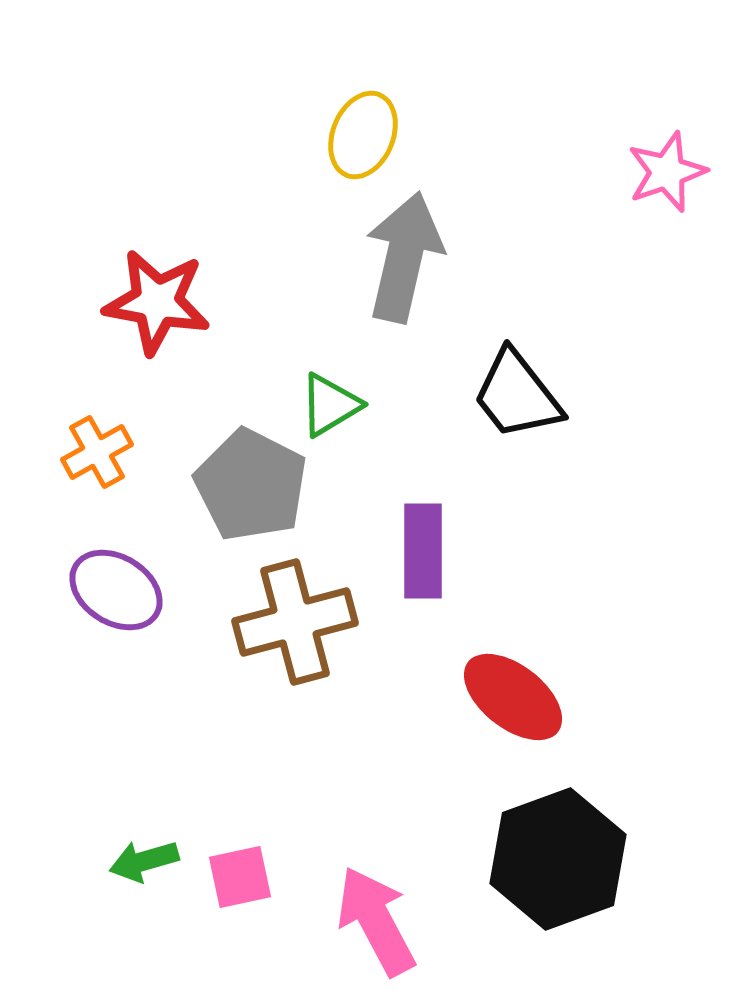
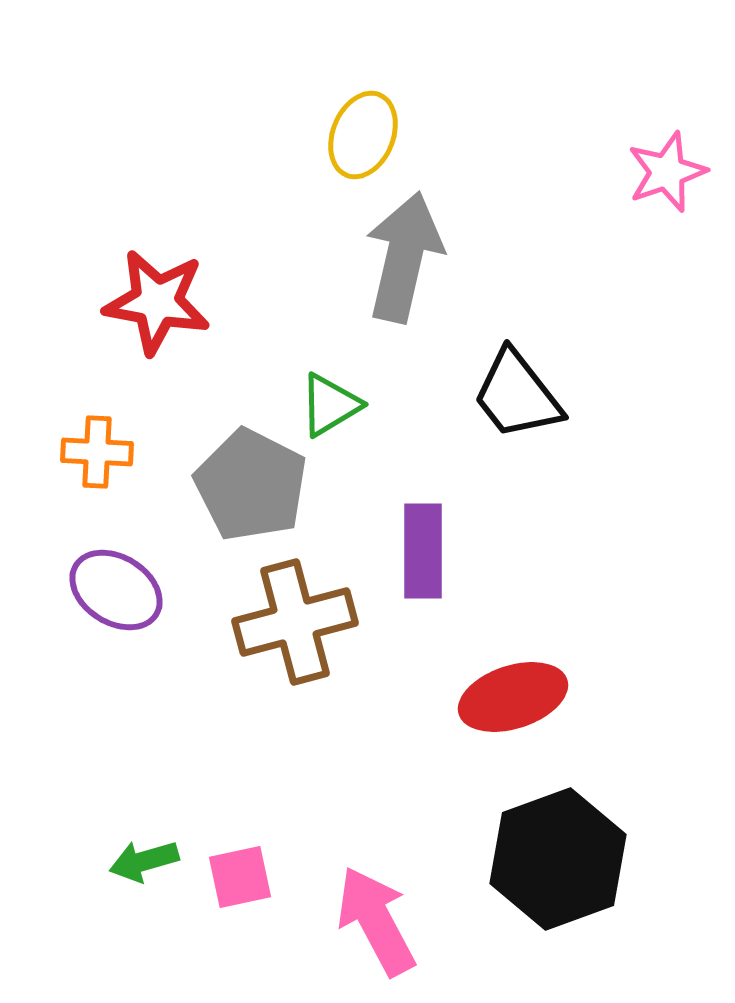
orange cross: rotated 32 degrees clockwise
red ellipse: rotated 56 degrees counterclockwise
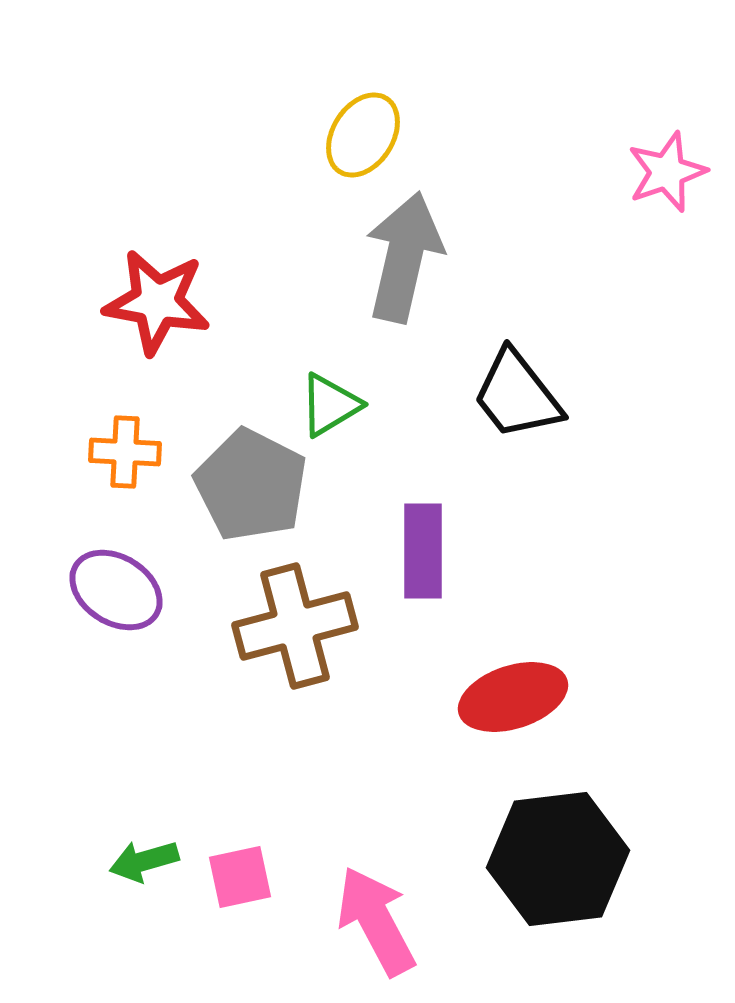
yellow ellipse: rotated 10 degrees clockwise
orange cross: moved 28 px right
brown cross: moved 4 px down
black hexagon: rotated 13 degrees clockwise
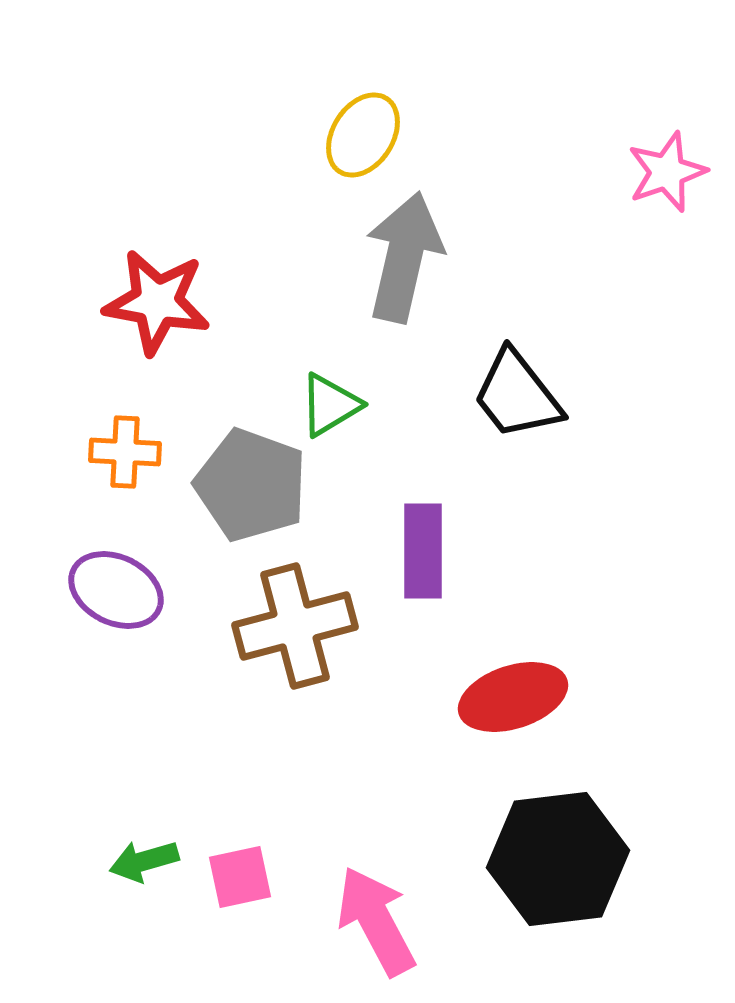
gray pentagon: rotated 7 degrees counterclockwise
purple ellipse: rotated 6 degrees counterclockwise
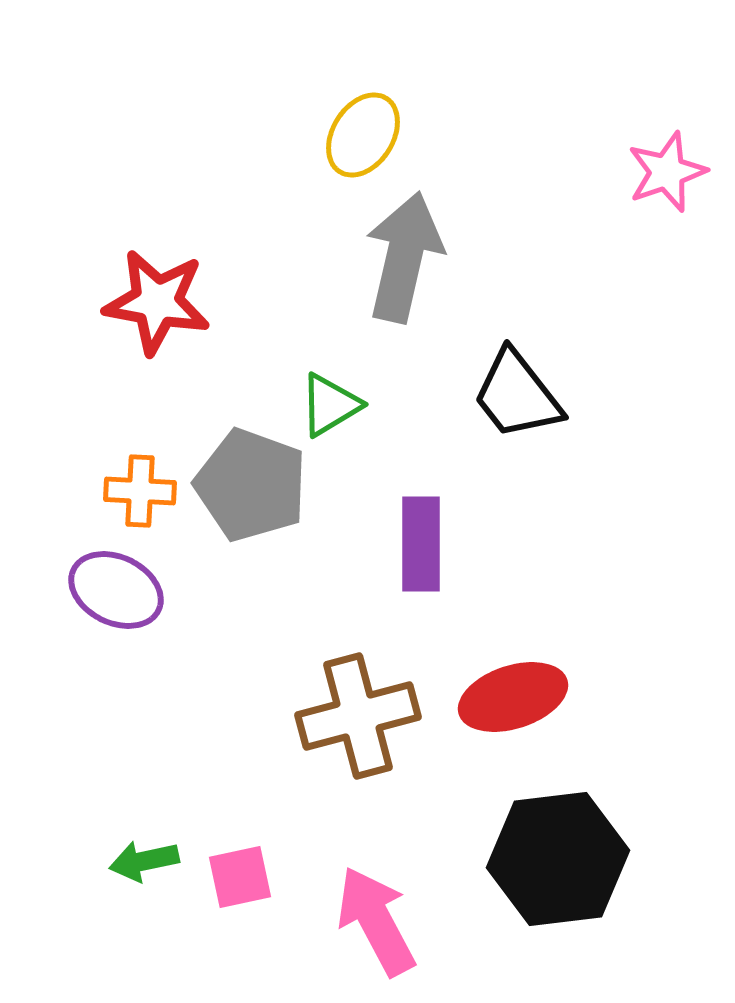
orange cross: moved 15 px right, 39 px down
purple rectangle: moved 2 px left, 7 px up
brown cross: moved 63 px right, 90 px down
green arrow: rotated 4 degrees clockwise
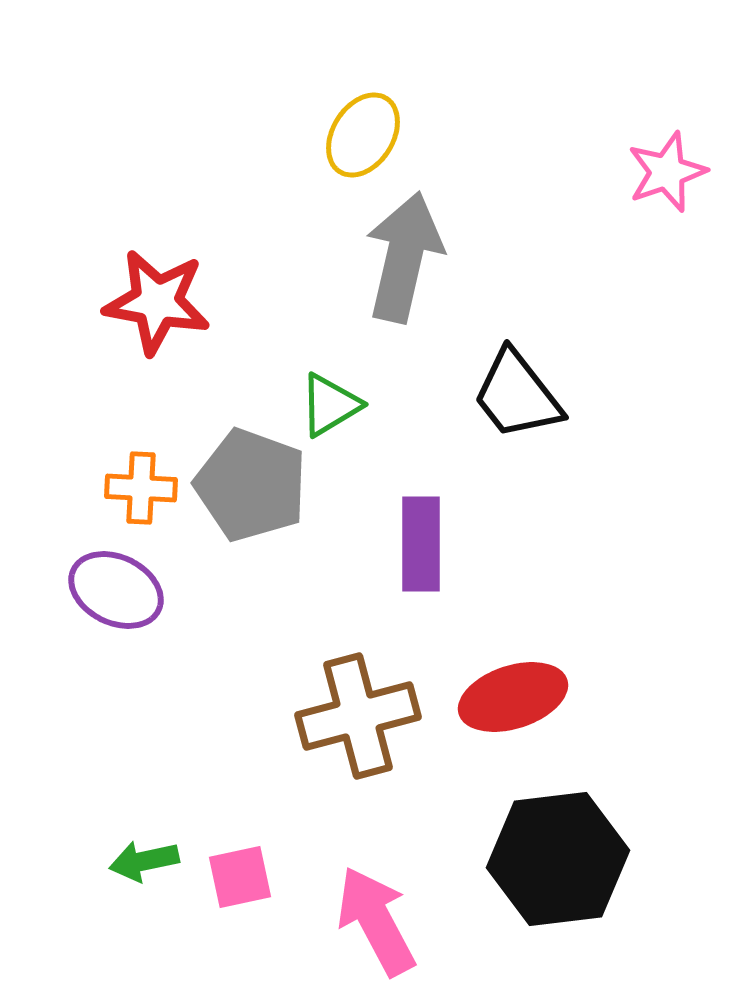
orange cross: moved 1 px right, 3 px up
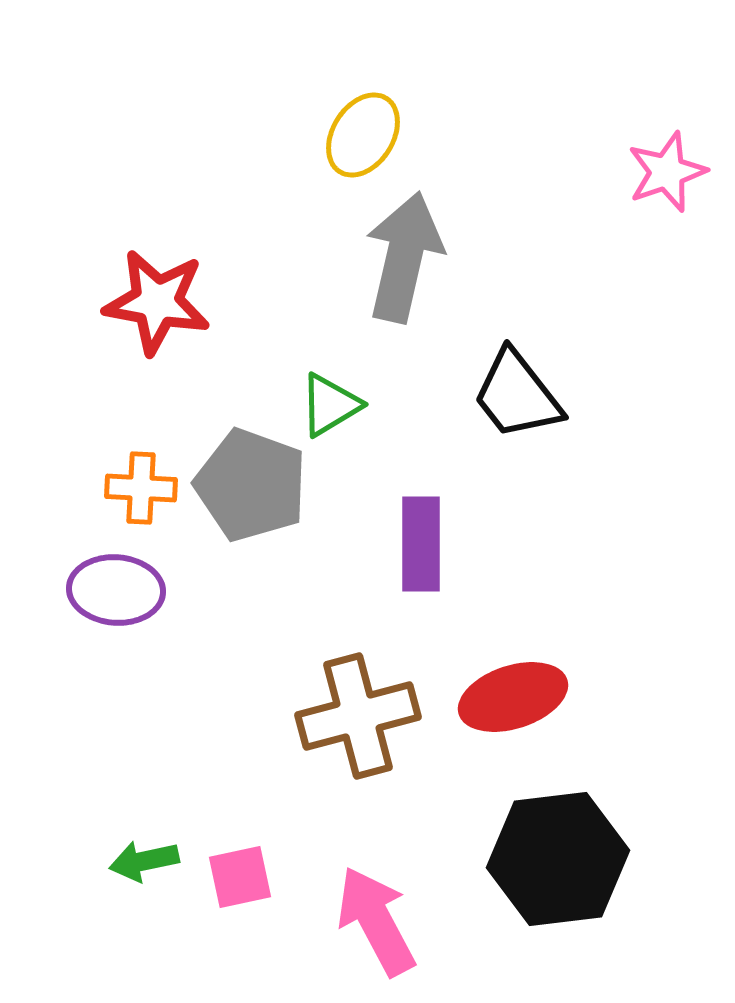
purple ellipse: rotated 22 degrees counterclockwise
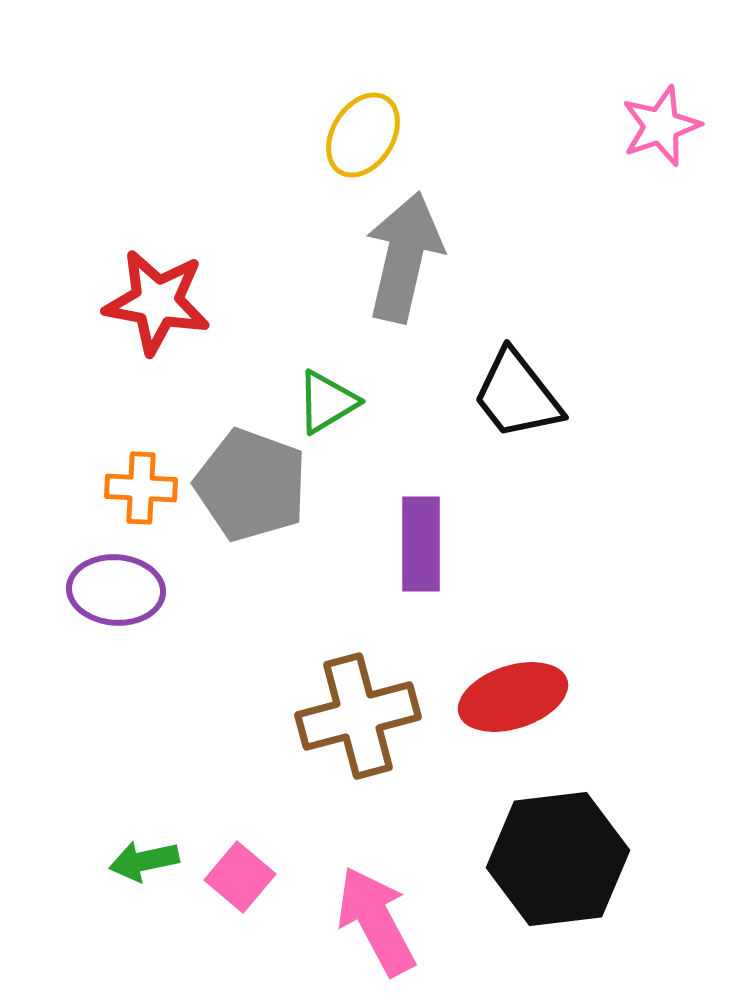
pink star: moved 6 px left, 46 px up
green triangle: moved 3 px left, 3 px up
pink square: rotated 38 degrees counterclockwise
